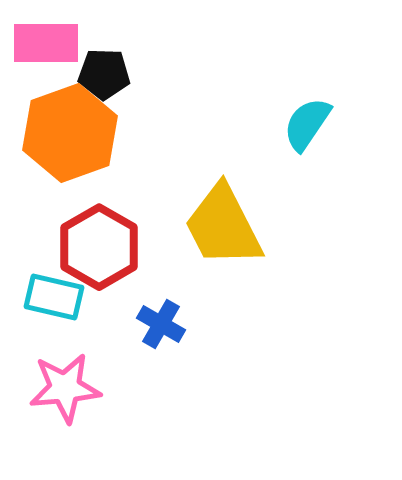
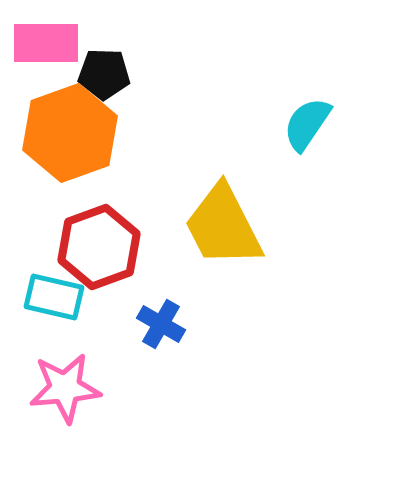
red hexagon: rotated 10 degrees clockwise
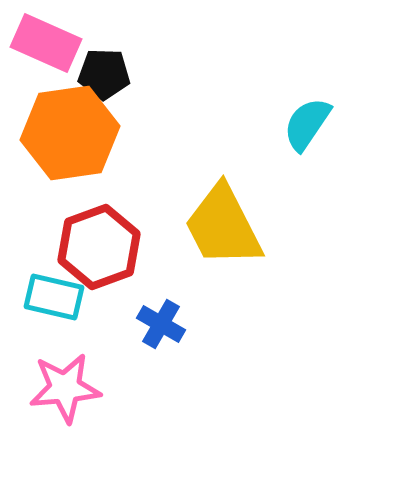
pink rectangle: rotated 24 degrees clockwise
orange hexagon: rotated 12 degrees clockwise
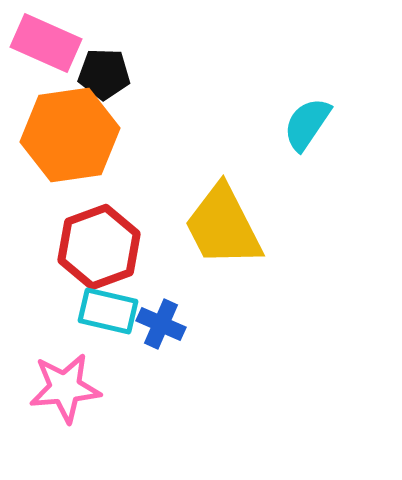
orange hexagon: moved 2 px down
cyan rectangle: moved 54 px right, 14 px down
blue cross: rotated 6 degrees counterclockwise
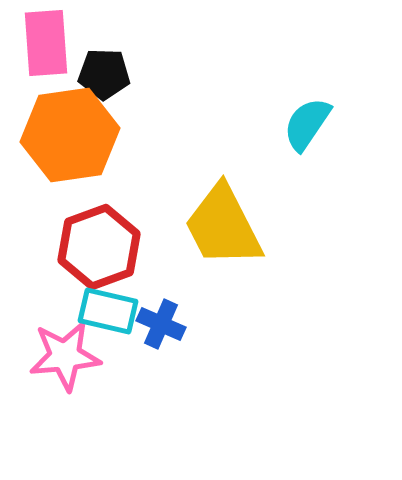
pink rectangle: rotated 62 degrees clockwise
pink star: moved 32 px up
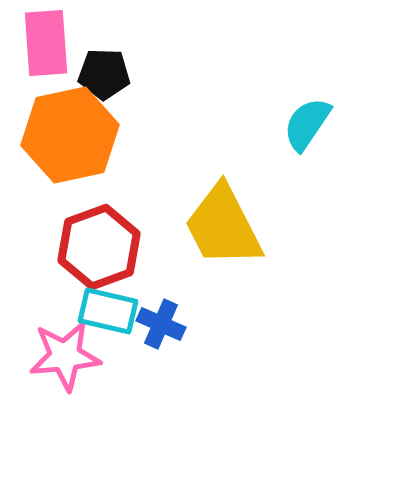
orange hexagon: rotated 4 degrees counterclockwise
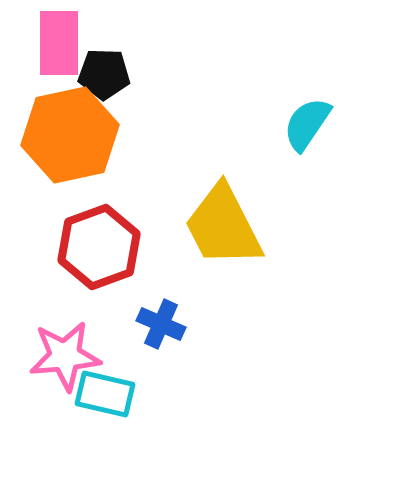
pink rectangle: moved 13 px right; rotated 4 degrees clockwise
cyan rectangle: moved 3 px left, 83 px down
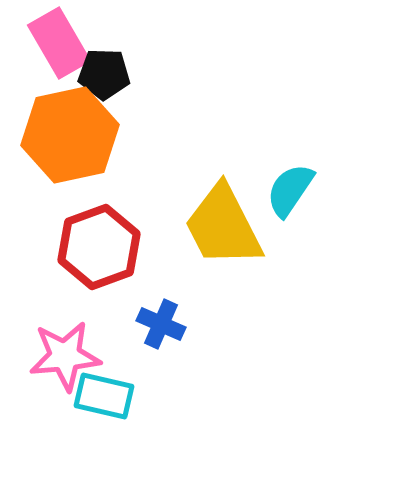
pink rectangle: rotated 30 degrees counterclockwise
cyan semicircle: moved 17 px left, 66 px down
cyan rectangle: moved 1 px left, 2 px down
